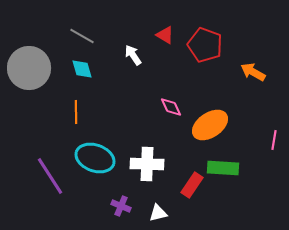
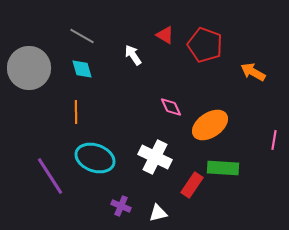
white cross: moved 8 px right, 7 px up; rotated 24 degrees clockwise
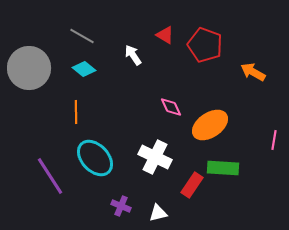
cyan diamond: moved 2 px right; rotated 35 degrees counterclockwise
cyan ellipse: rotated 27 degrees clockwise
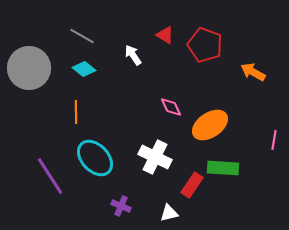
white triangle: moved 11 px right
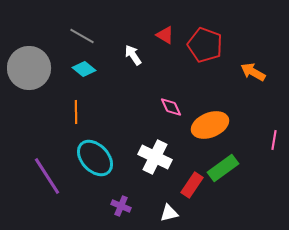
orange ellipse: rotated 12 degrees clockwise
green rectangle: rotated 40 degrees counterclockwise
purple line: moved 3 px left
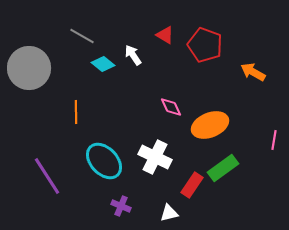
cyan diamond: moved 19 px right, 5 px up
cyan ellipse: moved 9 px right, 3 px down
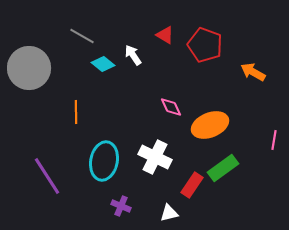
cyan ellipse: rotated 54 degrees clockwise
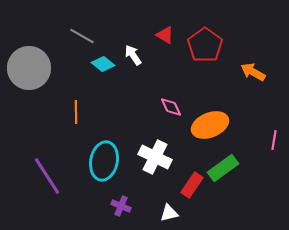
red pentagon: rotated 16 degrees clockwise
